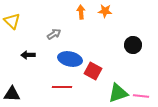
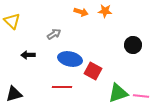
orange arrow: rotated 112 degrees clockwise
black triangle: moved 2 px right; rotated 18 degrees counterclockwise
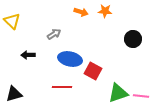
black circle: moved 6 px up
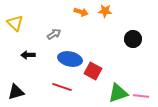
yellow triangle: moved 3 px right, 2 px down
red line: rotated 18 degrees clockwise
black triangle: moved 2 px right, 2 px up
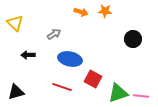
red square: moved 8 px down
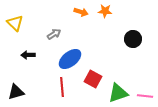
blue ellipse: rotated 50 degrees counterclockwise
red line: rotated 66 degrees clockwise
pink line: moved 4 px right
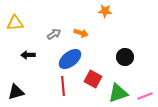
orange arrow: moved 21 px down
yellow triangle: rotated 48 degrees counterclockwise
black circle: moved 8 px left, 18 px down
red line: moved 1 px right, 1 px up
pink line: rotated 28 degrees counterclockwise
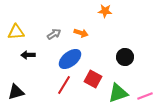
yellow triangle: moved 1 px right, 9 px down
red line: moved 1 px right, 1 px up; rotated 36 degrees clockwise
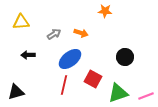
yellow triangle: moved 5 px right, 10 px up
red line: rotated 18 degrees counterclockwise
pink line: moved 1 px right
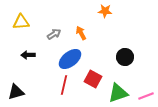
orange arrow: rotated 136 degrees counterclockwise
